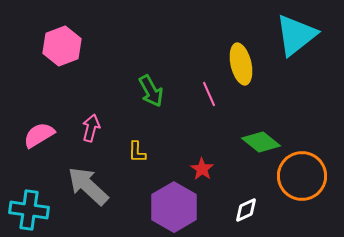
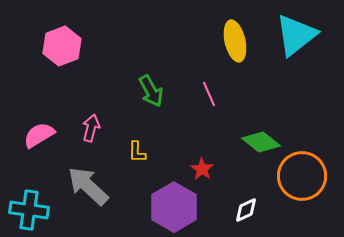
yellow ellipse: moved 6 px left, 23 px up
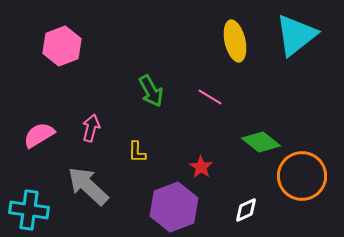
pink line: moved 1 px right, 3 px down; rotated 35 degrees counterclockwise
red star: moved 1 px left, 2 px up
purple hexagon: rotated 9 degrees clockwise
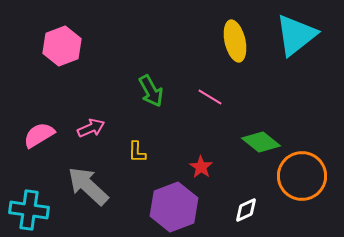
pink arrow: rotated 52 degrees clockwise
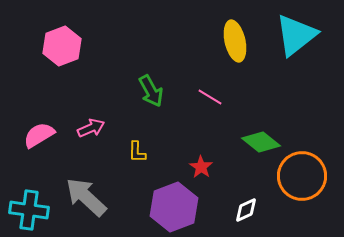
gray arrow: moved 2 px left, 11 px down
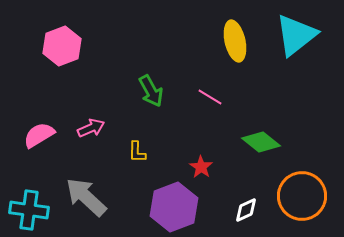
orange circle: moved 20 px down
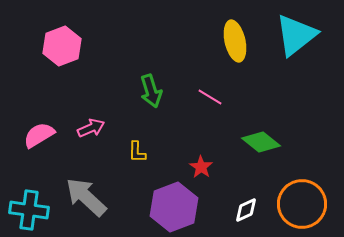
green arrow: rotated 12 degrees clockwise
orange circle: moved 8 px down
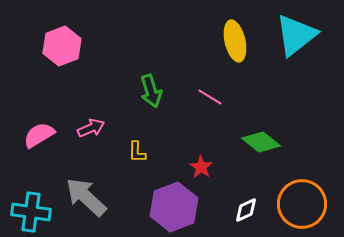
cyan cross: moved 2 px right, 2 px down
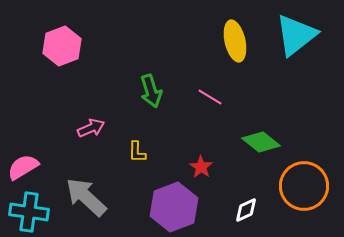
pink semicircle: moved 16 px left, 32 px down
orange circle: moved 2 px right, 18 px up
cyan cross: moved 2 px left
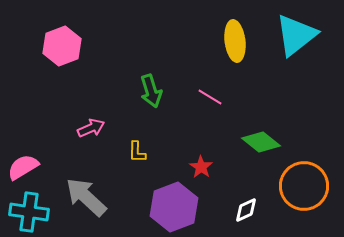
yellow ellipse: rotated 6 degrees clockwise
